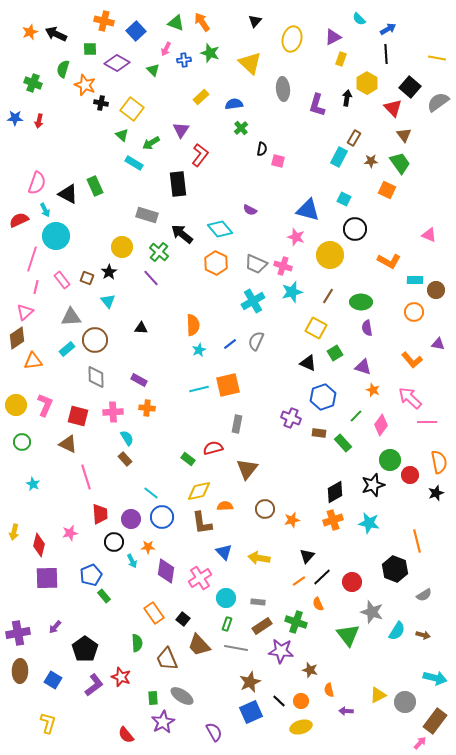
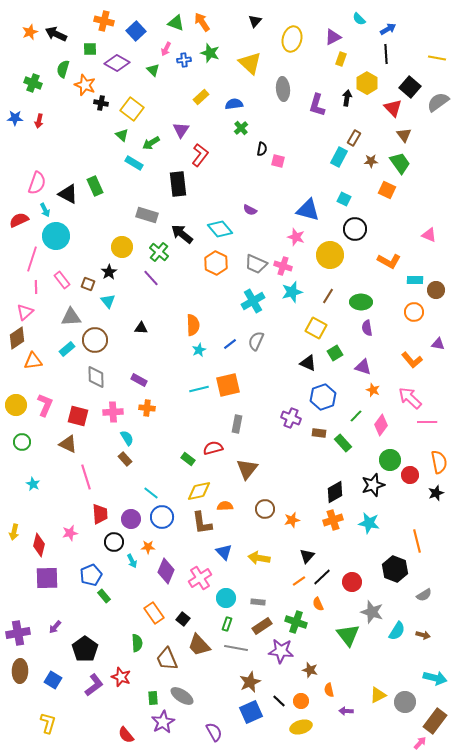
brown square at (87, 278): moved 1 px right, 6 px down
pink line at (36, 287): rotated 16 degrees counterclockwise
purple diamond at (166, 571): rotated 15 degrees clockwise
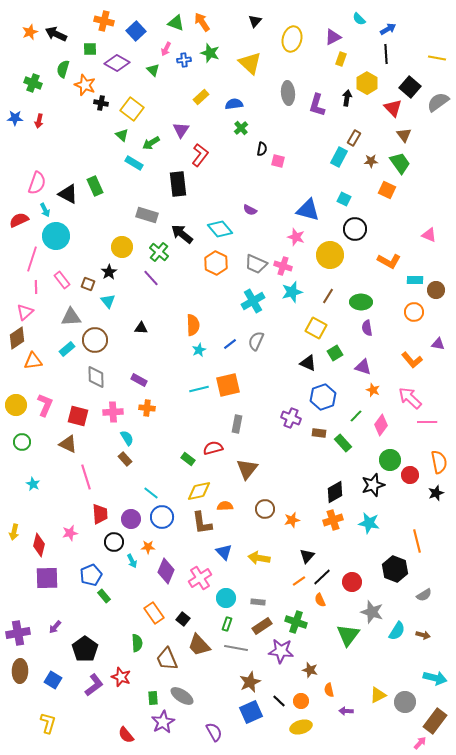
gray ellipse at (283, 89): moved 5 px right, 4 px down
orange semicircle at (318, 604): moved 2 px right, 4 px up
green triangle at (348, 635): rotated 15 degrees clockwise
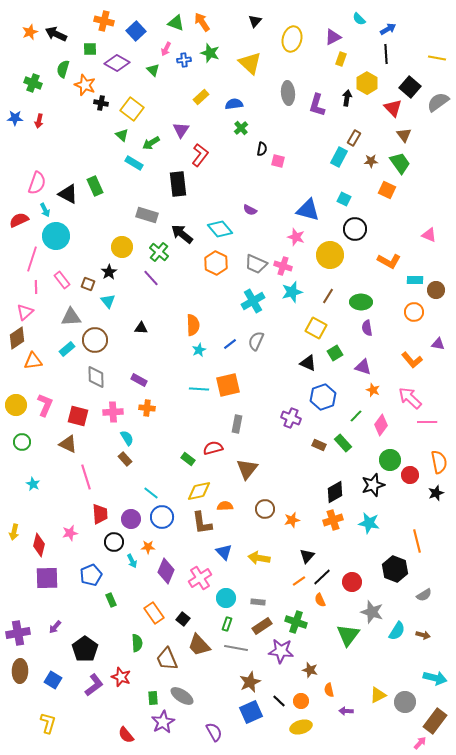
cyan line at (199, 389): rotated 18 degrees clockwise
brown rectangle at (319, 433): moved 12 px down; rotated 16 degrees clockwise
green rectangle at (104, 596): moved 7 px right, 4 px down; rotated 16 degrees clockwise
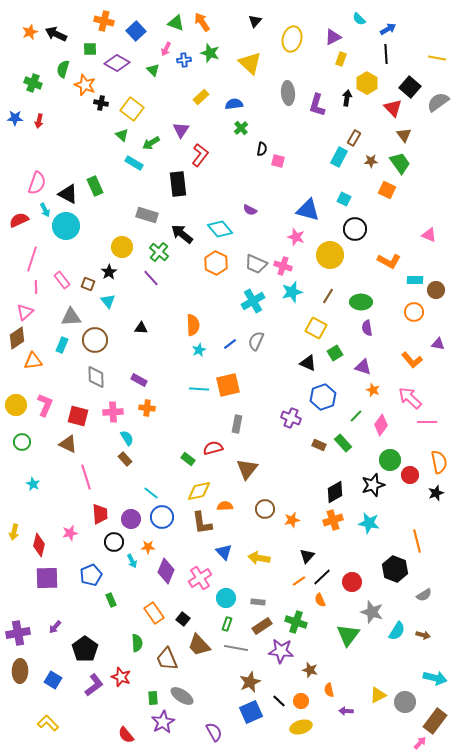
cyan circle at (56, 236): moved 10 px right, 10 px up
cyan rectangle at (67, 349): moved 5 px left, 4 px up; rotated 28 degrees counterclockwise
yellow L-shape at (48, 723): rotated 60 degrees counterclockwise
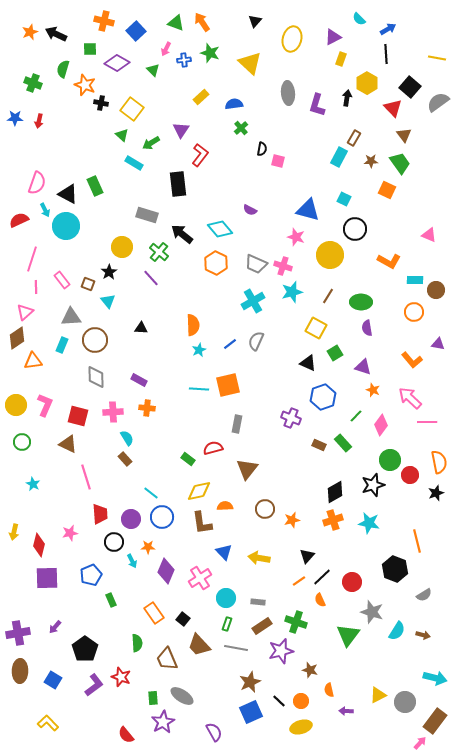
purple star at (281, 651): rotated 20 degrees counterclockwise
